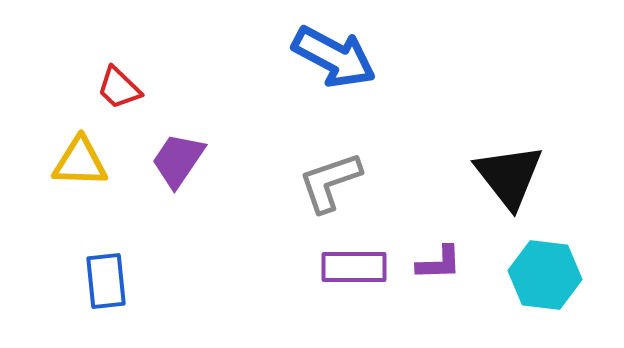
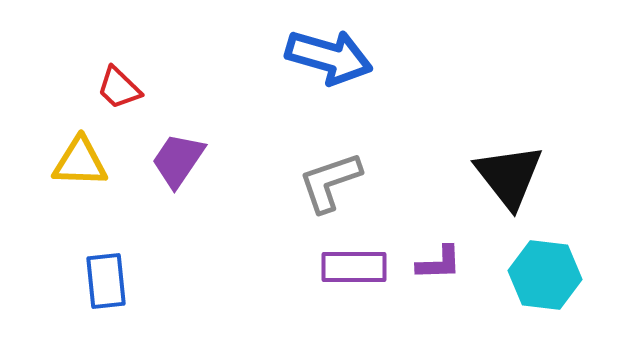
blue arrow: moved 5 px left; rotated 12 degrees counterclockwise
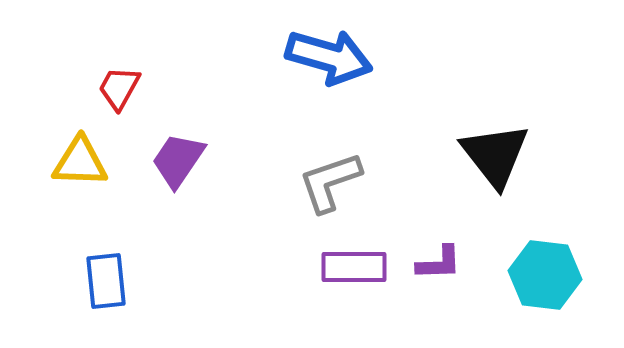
red trapezoid: rotated 75 degrees clockwise
black triangle: moved 14 px left, 21 px up
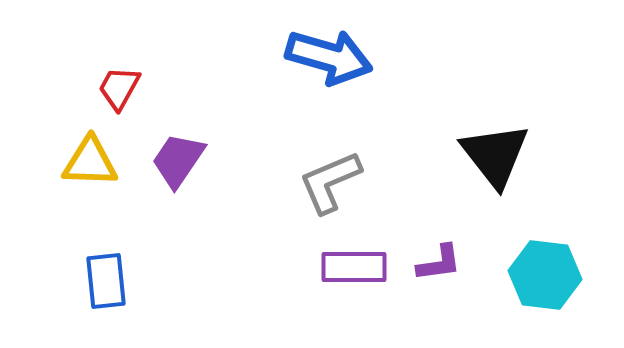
yellow triangle: moved 10 px right
gray L-shape: rotated 4 degrees counterclockwise
purple L-shape: rotated 6 degrees counterclockwise
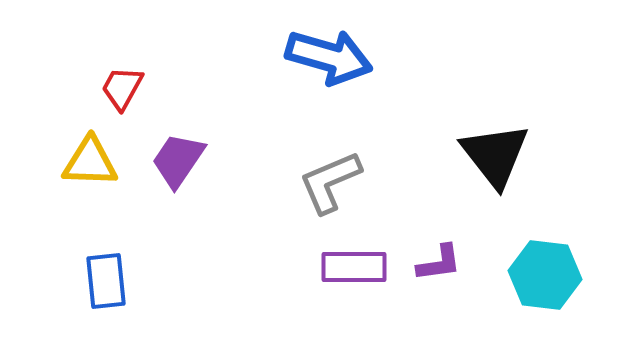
red trapezoid: moved 3 px right
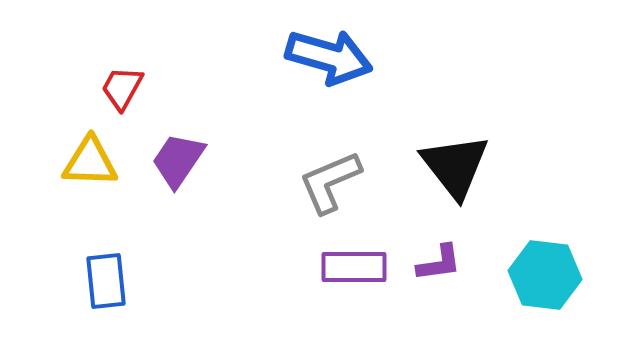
black triangle: moved 40 px left, 11 px down
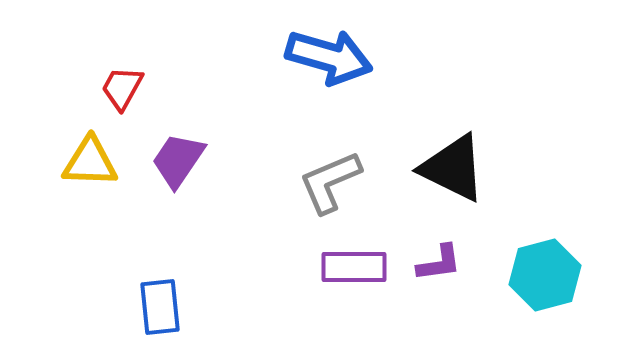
black triangle: moved 2 px left, 2 px down; rotated 26 degrees counterclockwise
cyan hexagon: rotated 22 degrees counterclockwise
blue rectangle: moved 54 px right, 26 px down
